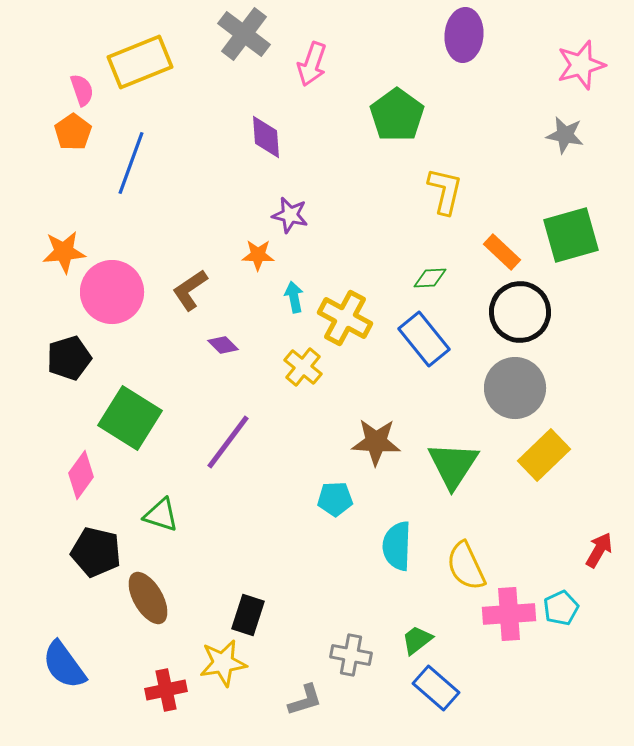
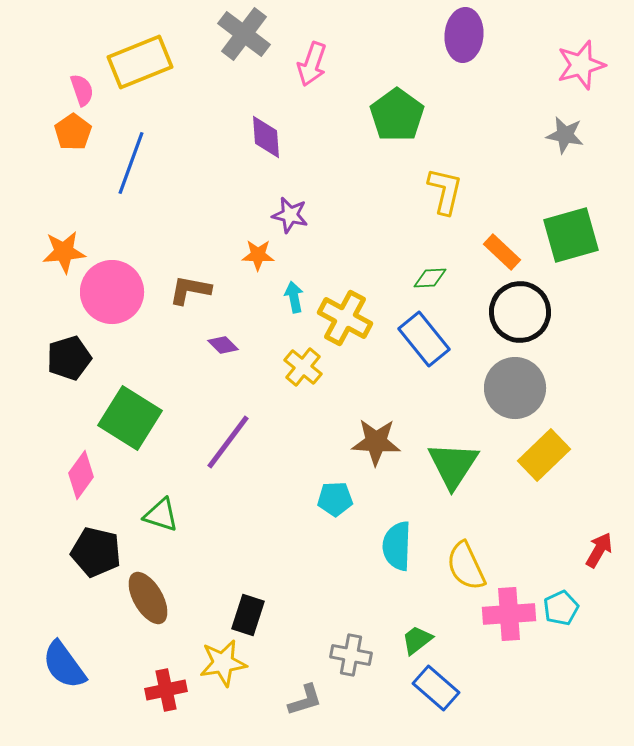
brown L-shape at (190, 290): rotated 45 degrees clockwise
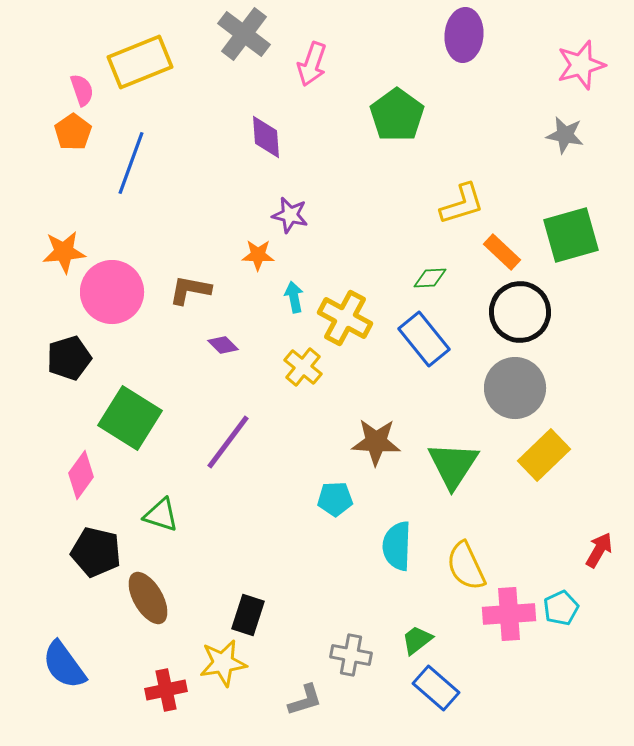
yellow L-shape at (445, 191): moved 17 px right, 13 px down; rotated 60 degrees clockwise
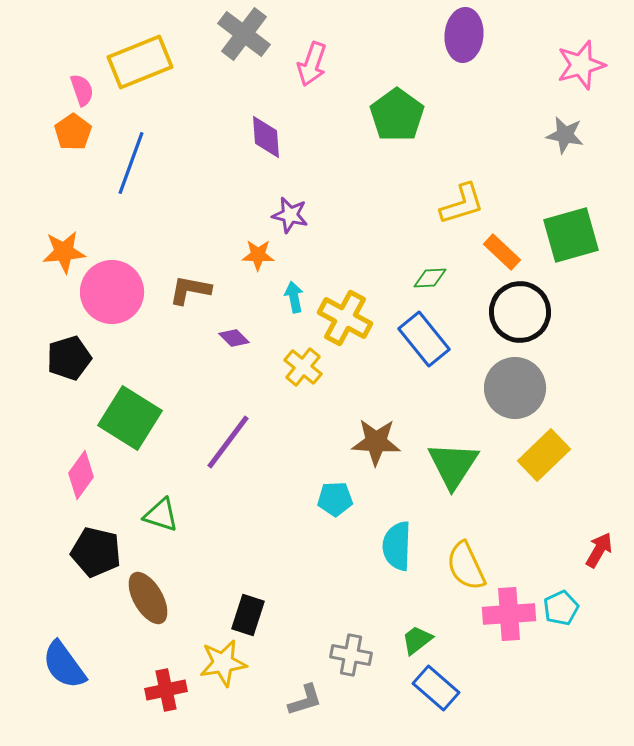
purple diamond at (223, 345): moved 11 px right, 7 px up
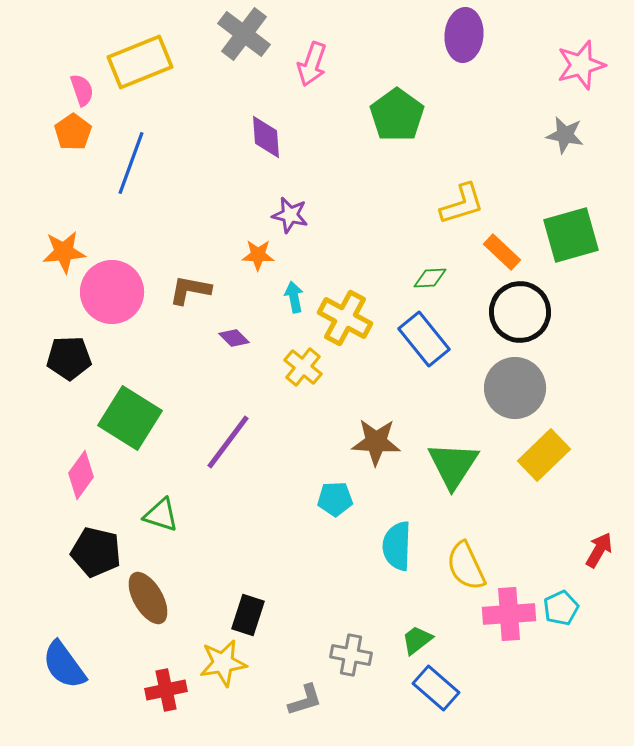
black pentagon at (69, 358): rotated 15 degrees clockwise
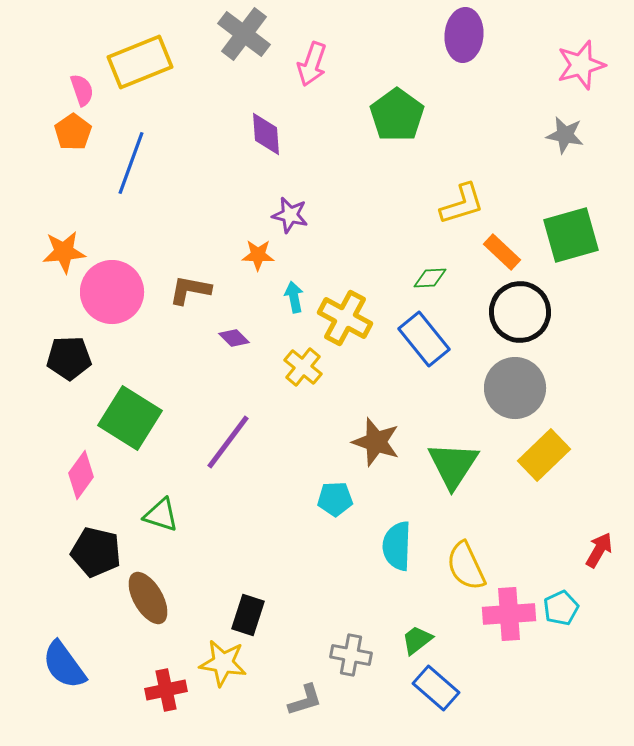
purple diamond at (266, 137): moved 3 px up
brown star at (376, 442): rotated 15 degrees clockwise
yellow star at (223, 663): rotated 18 degrees clockwise
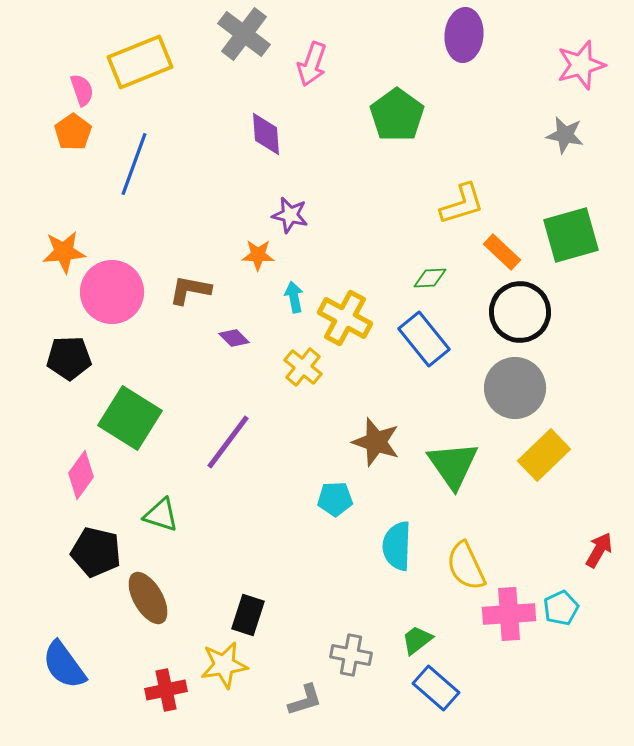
blue line at (131, 163): moved 3 px right, 1 px down
green triangle at (453, 465): rotated 8 degrees counterclockwise
yellow star at (223, 663): moved 1 px right, 2 px down; rotated 18 degrees counterclockwise
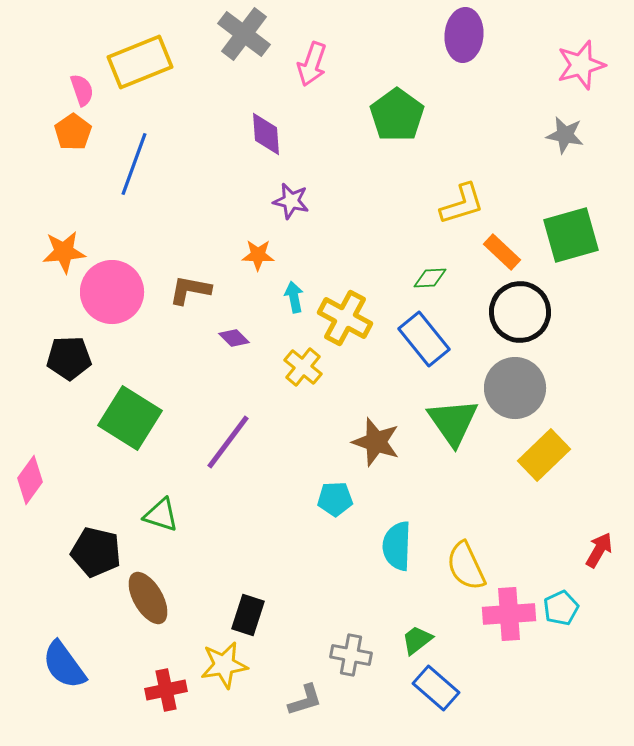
purple star at (290, 215): moved 1 px right, 14 px up
green triangle at (453, 465): moved 43 px up
pink diamond at (81, 475): moved 51 px left, 5 px down
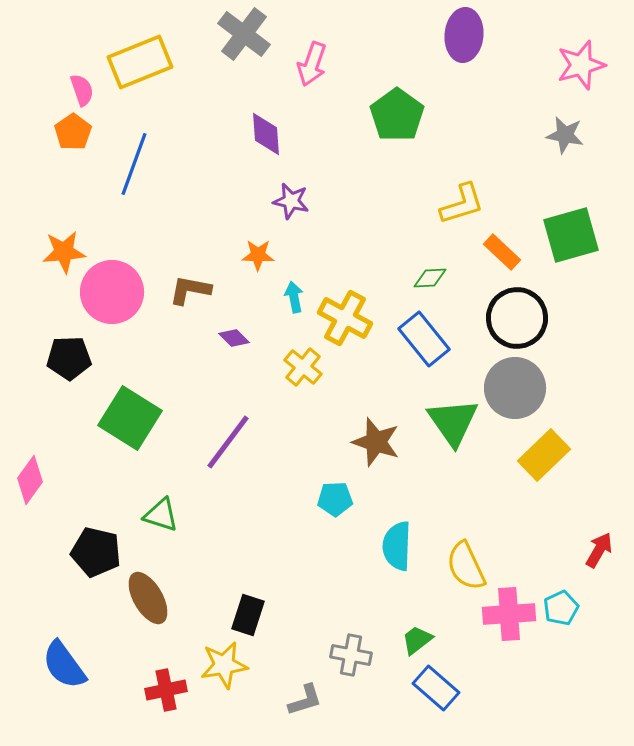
black circle at (520, 312): moved 3 px left, 6 px down
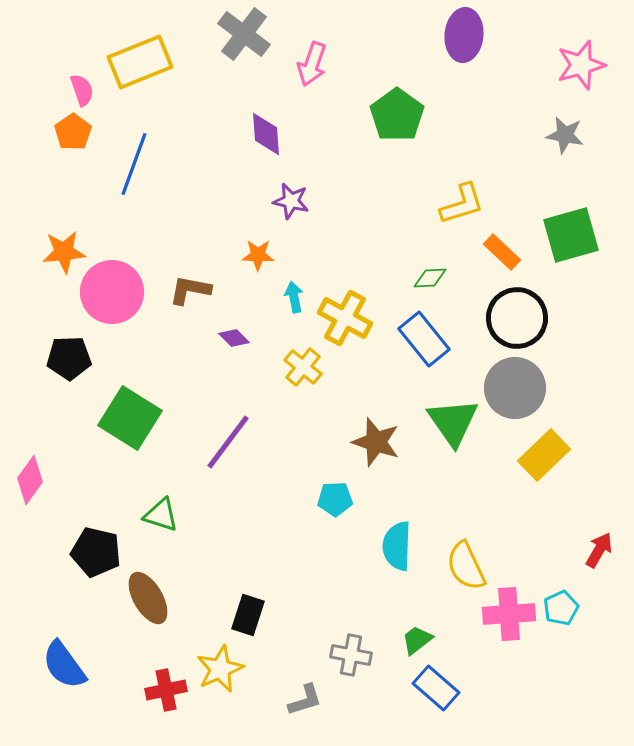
yellow star at (224, 665): moved 4 px left, 4 px down; rotated 15 degrees counterclockwise
